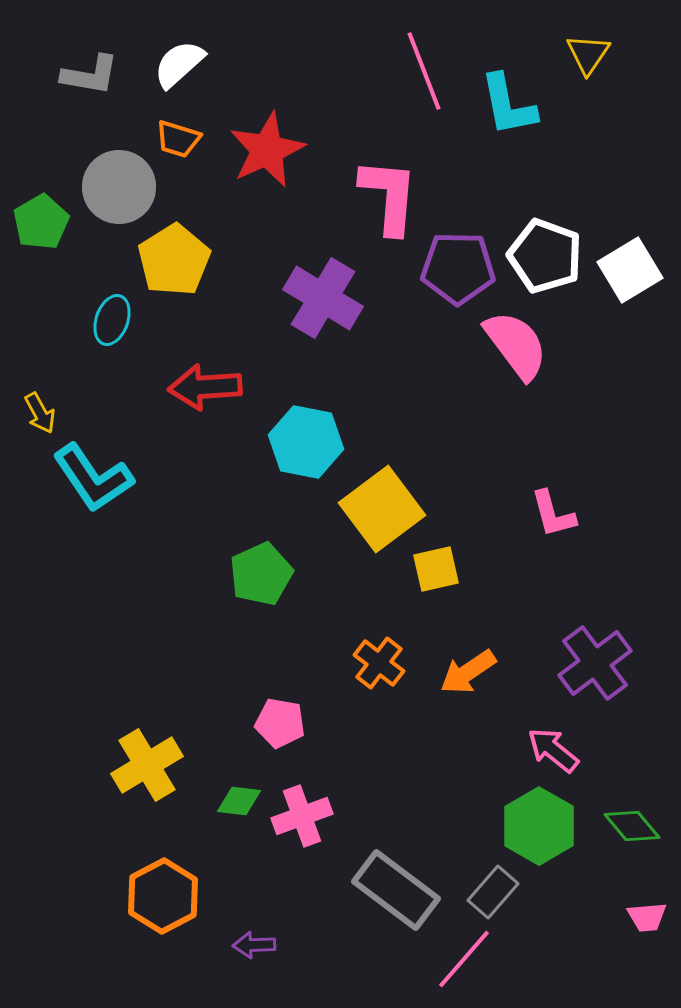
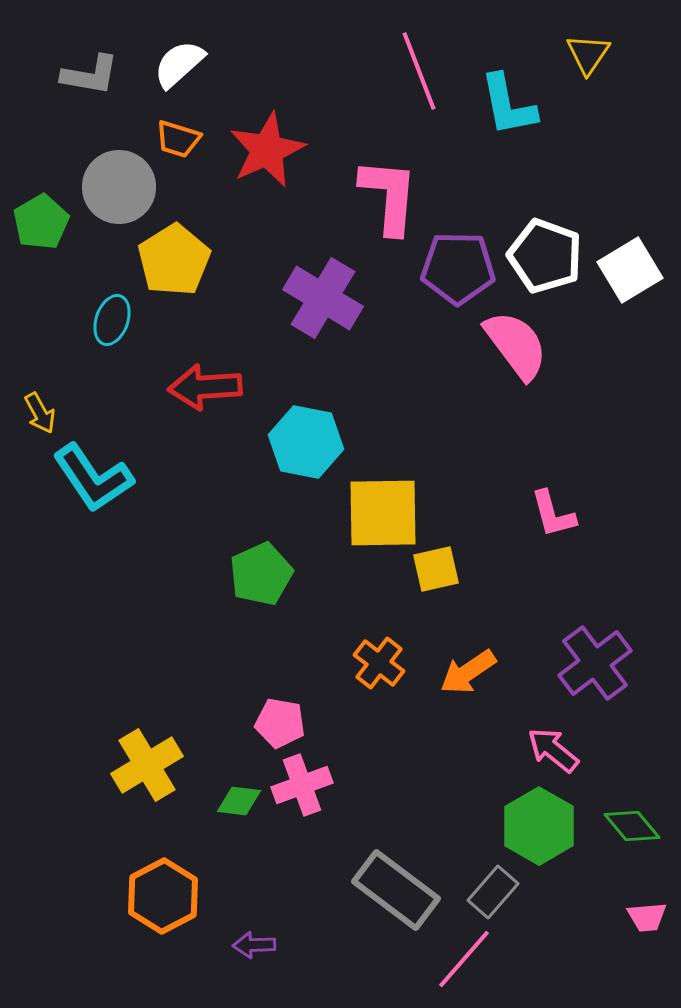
pink line at (424, 71): moved 5 px left
yellow square at (382, 509): moved 1 px right, 4 px down; rotated 36 degrees clockwise
pink cross at (302, 816): moved 31 px up
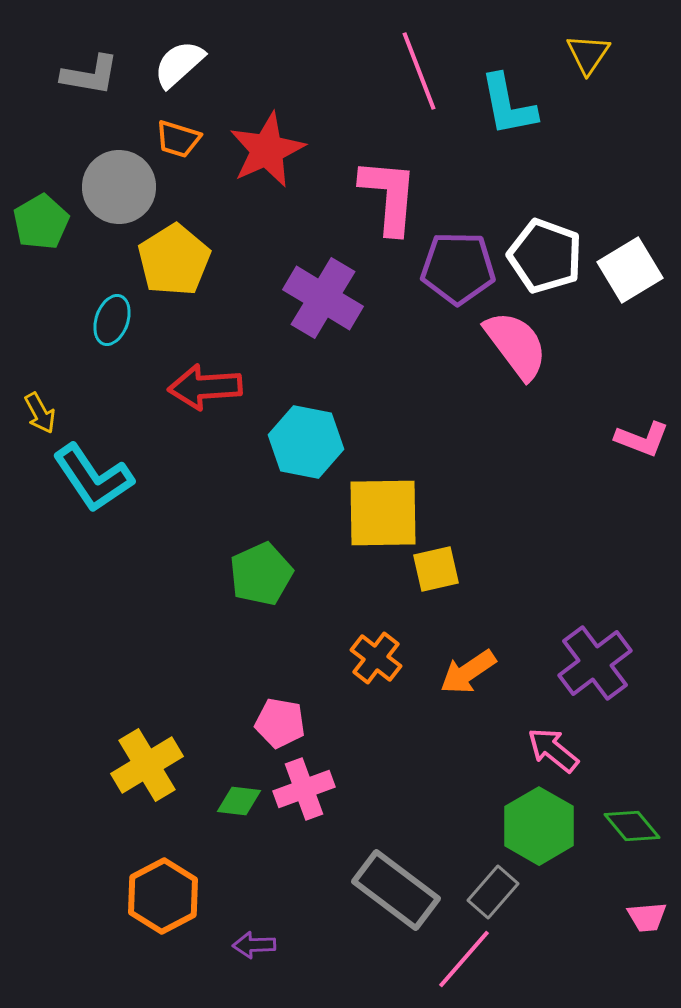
pink L-shape at (553, 514): moved 89 px right, 75 px up; rotated 54 degrees counterclockwise
orange cross at (379, 663): moved 3 px left, 5 px up
pink cross at (302, 785): moved 2 px right, 4 px down
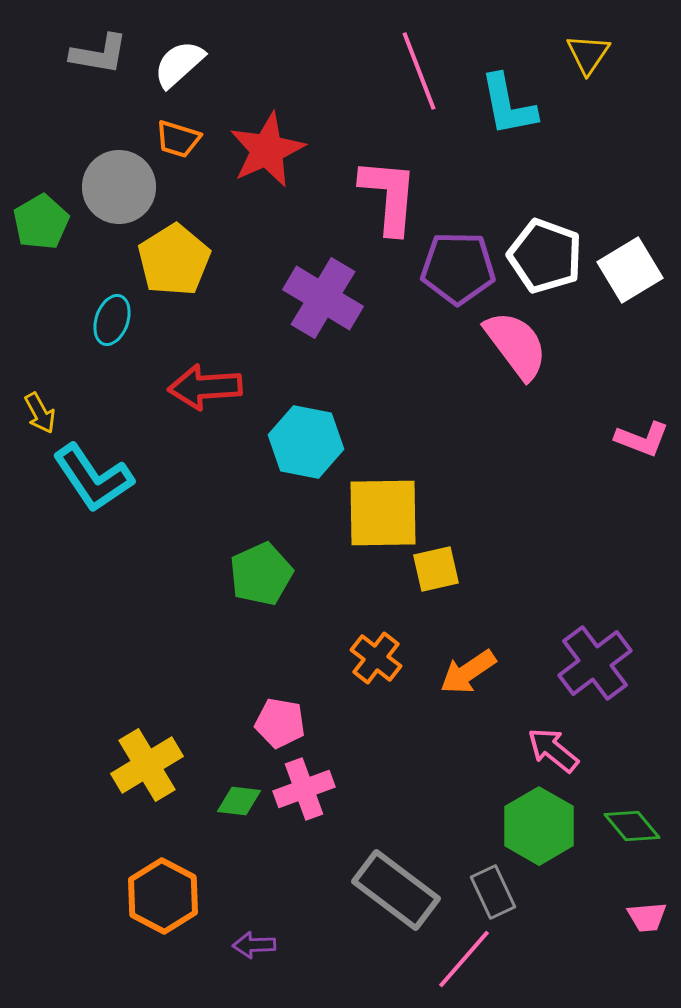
gray L-shape at (90, 75): moved 9 px right, 21 px up
gray rectangle at (493, 892): rotated 66 degrees counterclockwise
orange hexagon at (163, 896): rotated 4 degrees counterclockwise
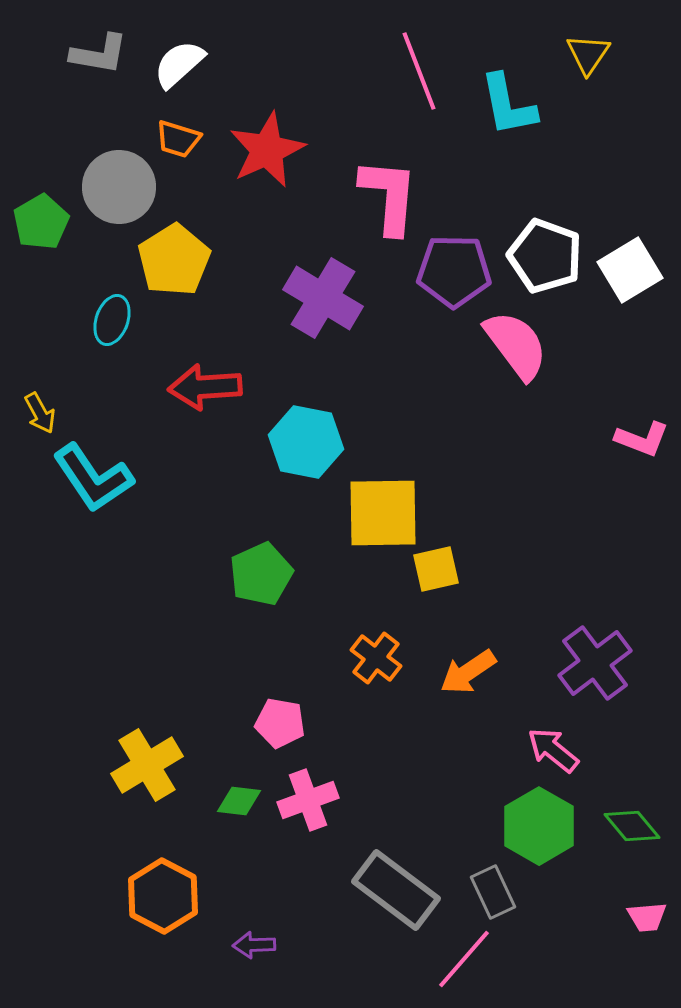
purple pentagon at (458, 268): moved 4 px left, 3 px down
pink cross at (304, 789): moved 4 px right, 11 px down
